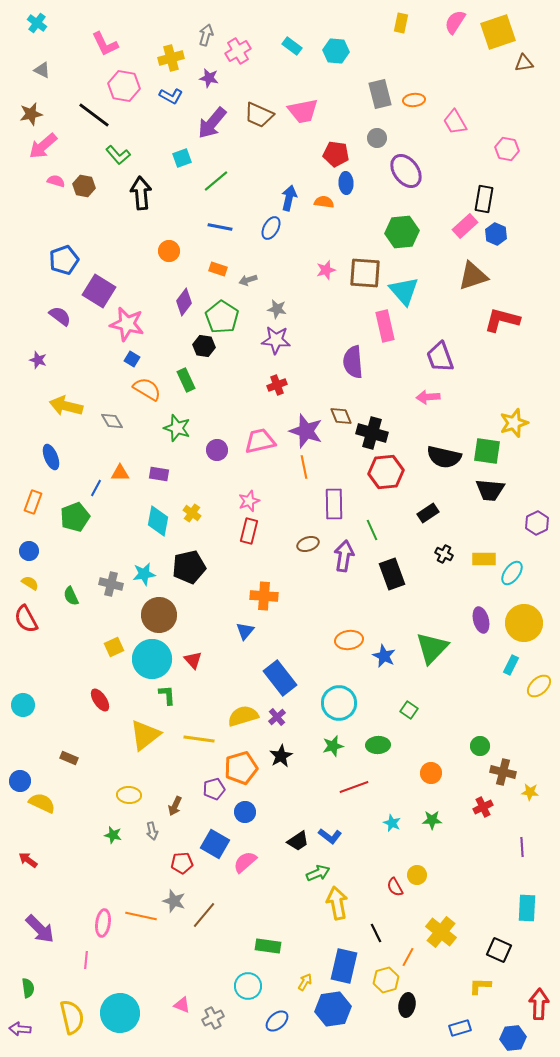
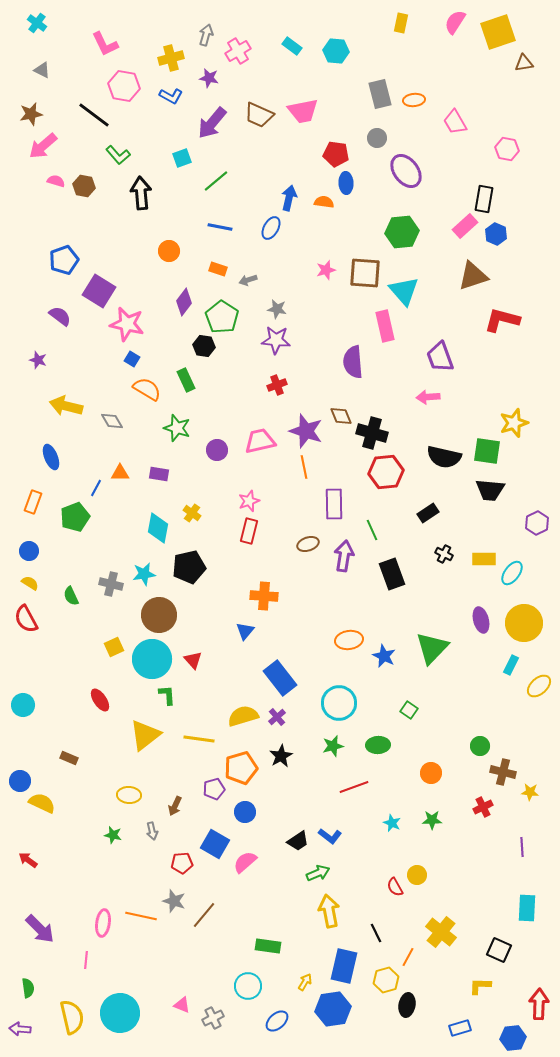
cyan diamond at (158, 521): moved 7 px down
yellow arrow at (337, 903): moved 8 px left, 8 px down
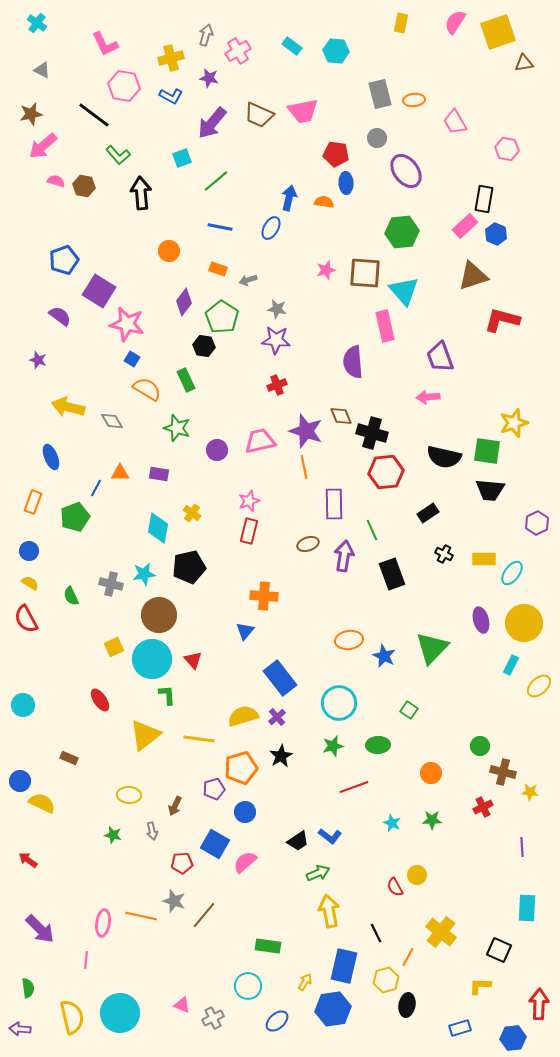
yellow arrow at (66, 406): moved 2 px right, 1 px down
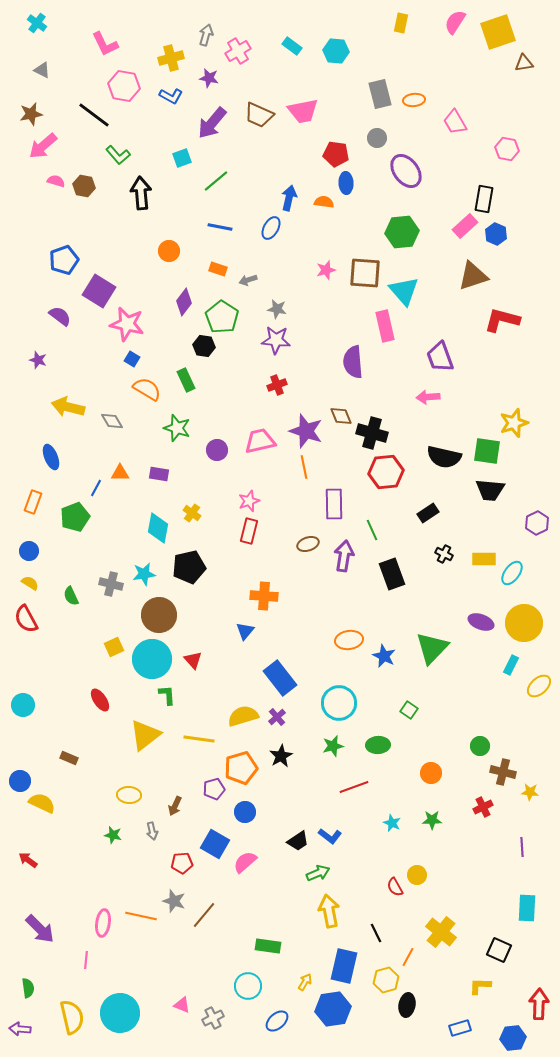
purple ellipse at (481, 620): moved 2 px down; rotated 55 degrees counterclockwise
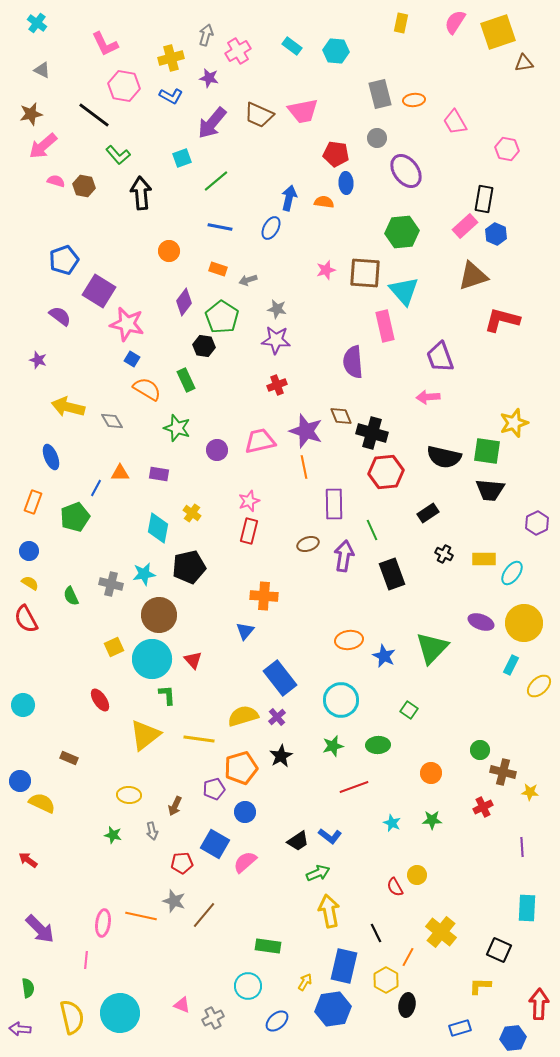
cyan circle at (339, 703): moved 2 px right, 3 px up
green circle at (480, 746): moved 4 px down
yellow hexagon at (386, 980): rotated 15 degrees counterclockwise
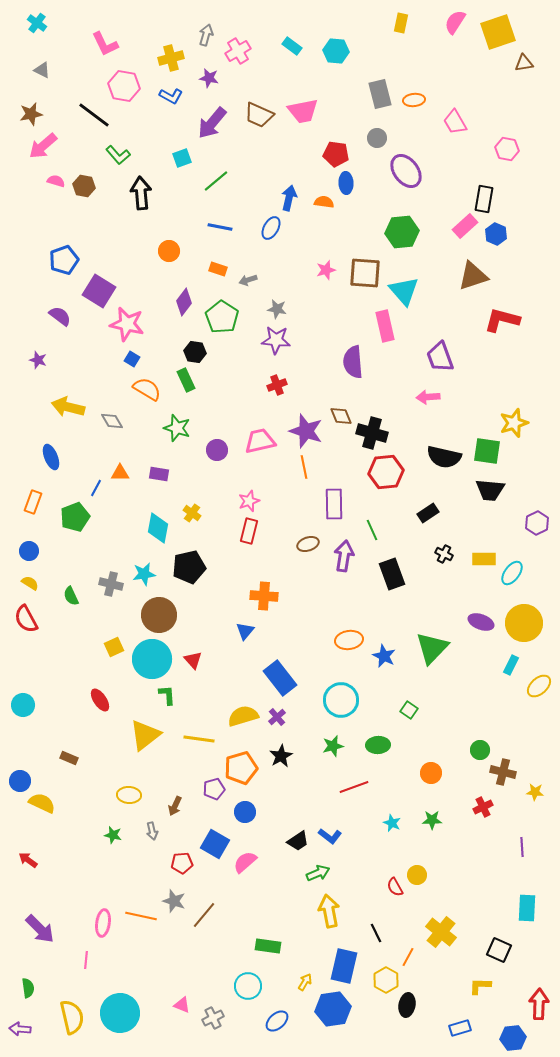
black hexagon at (204, 346): moved 9 px left, 6 px down
yellow star at (530, 792): moved 5 px right
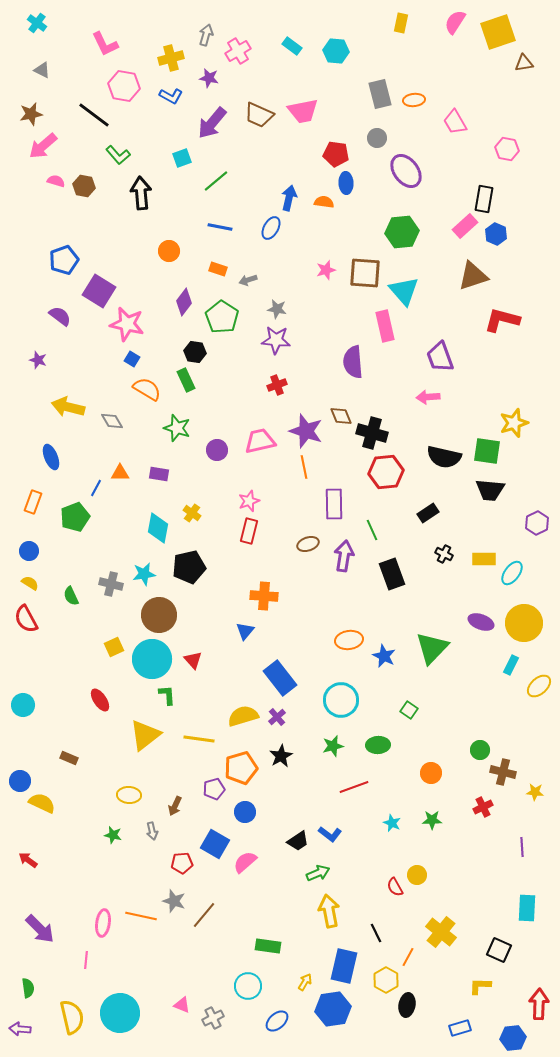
blue L-shape at (330, 836): moved 2 px up
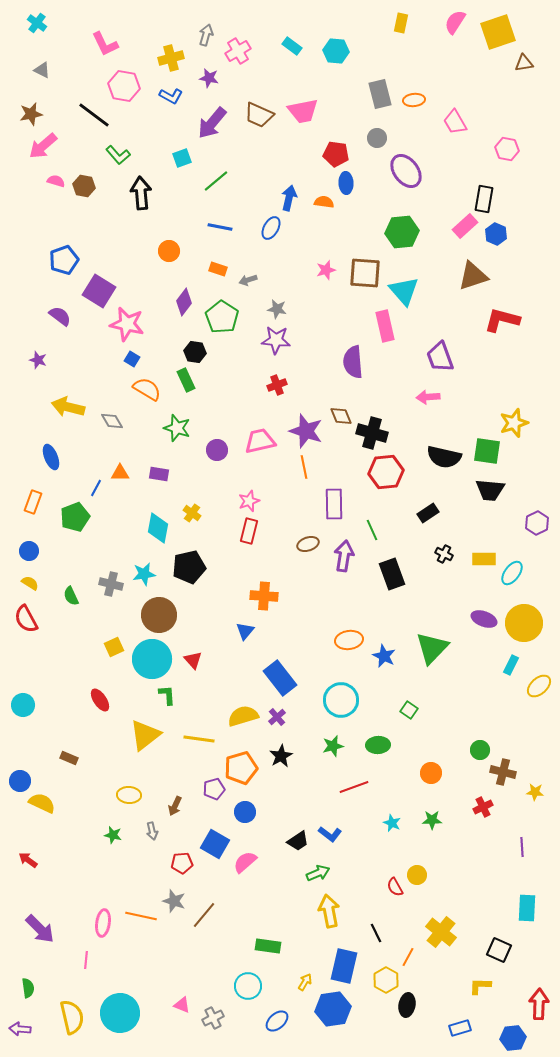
purple ellipse at (481, 622): moved 3 px right, 3 px up
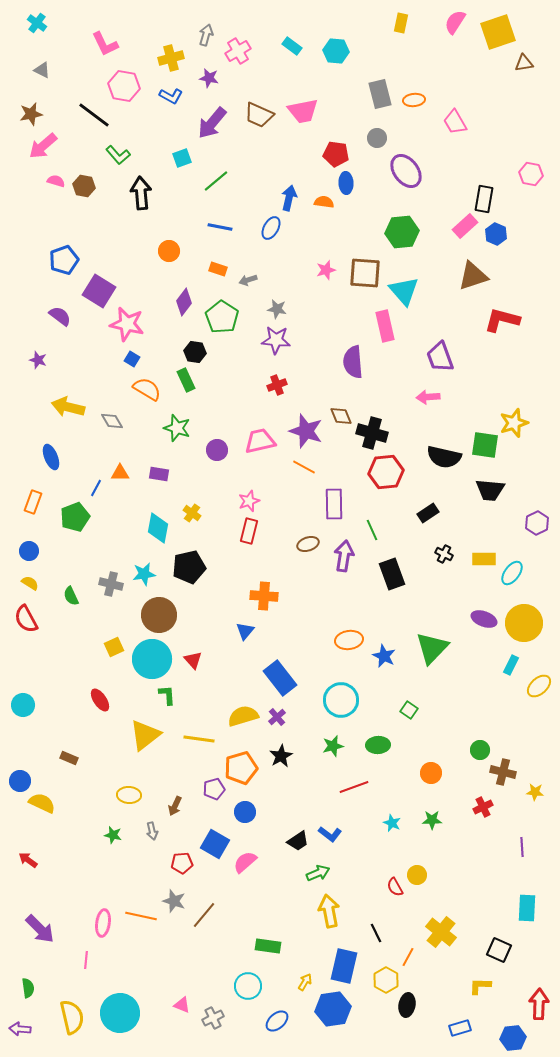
pink hexagon at (507, 149): moved 24 px right, 25 px down
green square at (487, 451): moved 2 px left, 6 px up
orange line at (304, 467): rotated 50 degrees counterclockwise
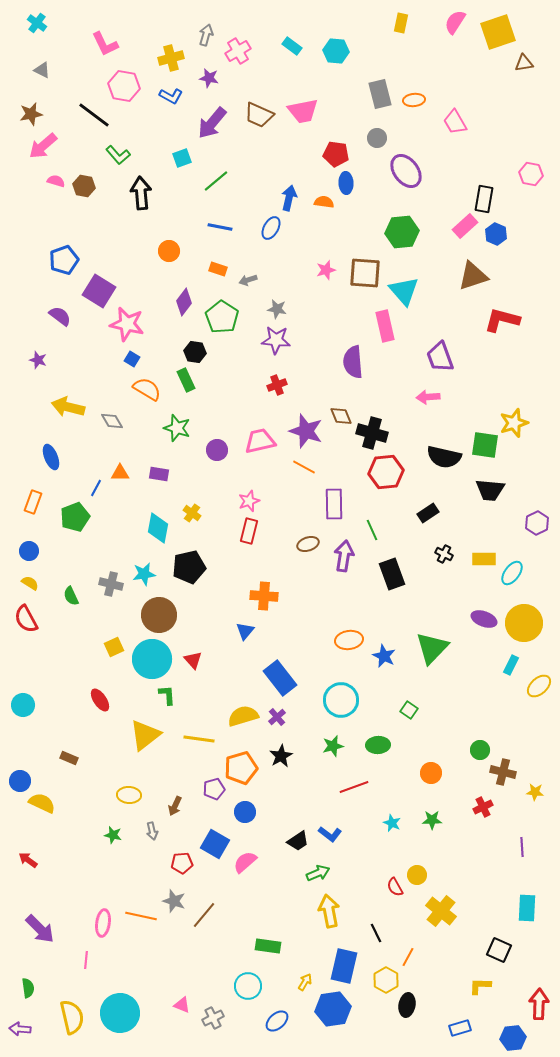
yellow cross at (441, 932): moved 21 px up
